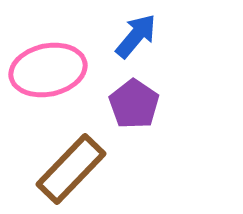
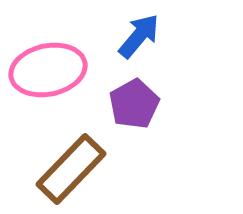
blue arrow: moved 3 px right
purple pentagon: rotated 9 degrees clockwise
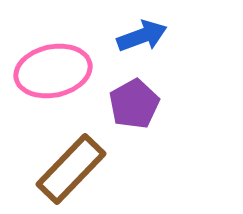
blue arrow: moved 3 px right; rotated 30 degrees clockwise
pink ellipse: moved 5 px right, 1 px down
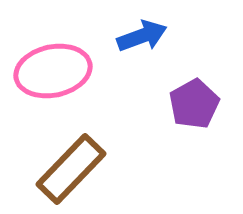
purple pentagon: moved 60 px right
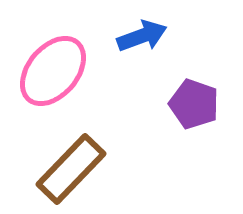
pink ellipse: rotated 38 degrees counterclockwise
purple pentagon: rotated 24 degrees counterclockwise
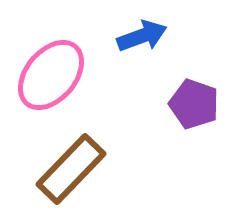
pink ellipse: moved 2 px left, 4 px down
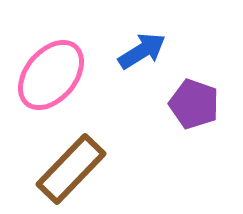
blue arrow: moved 15 px down; rotated 12 degrees counterclockwise
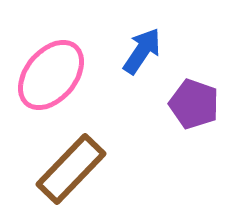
blue arrow: rotated 24 degrees counterclockwise
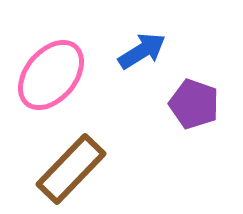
blue arrow: rotated 24 degrees clockwise
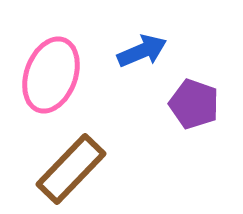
blue arrow: rotated 9 degrees clockwise
pink ellipse: rotated 20 degrees counterclockwise
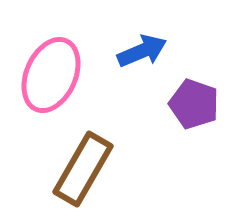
pink ellipse: rotated 4 degrees clockwise
brown rectangle: moved 12 px right; rotated 14 degrees counterclockwise
